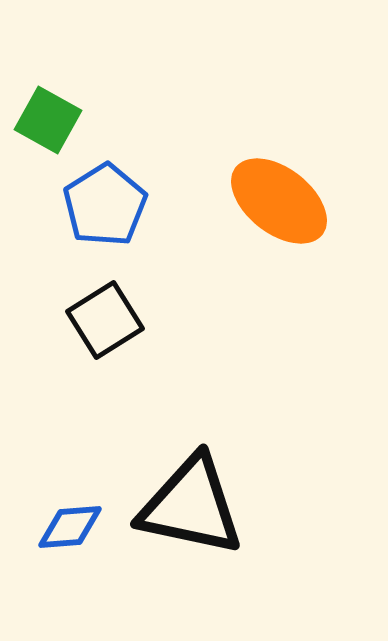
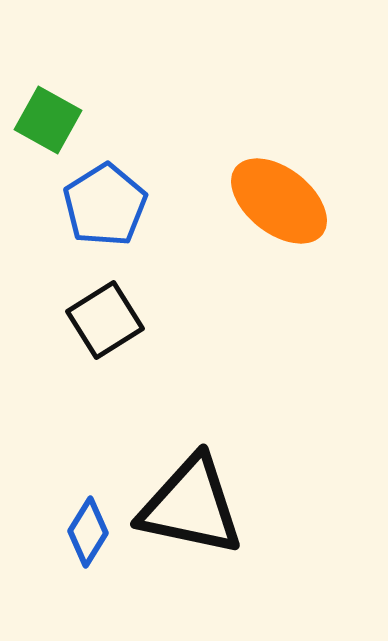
blue diamond: moved 18 px right, 5 px down; rotated 54 degrees counterclockwise
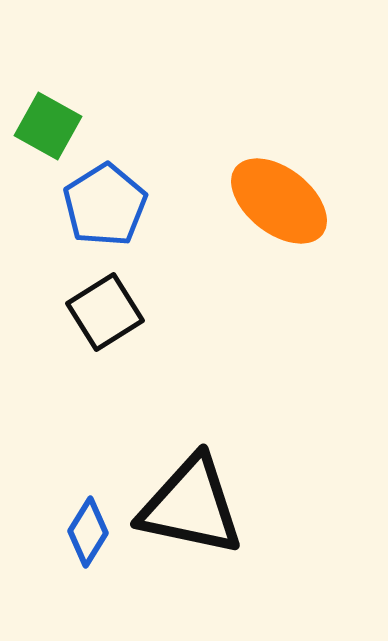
green square: moved 6 px down
black square: moved 8 px up
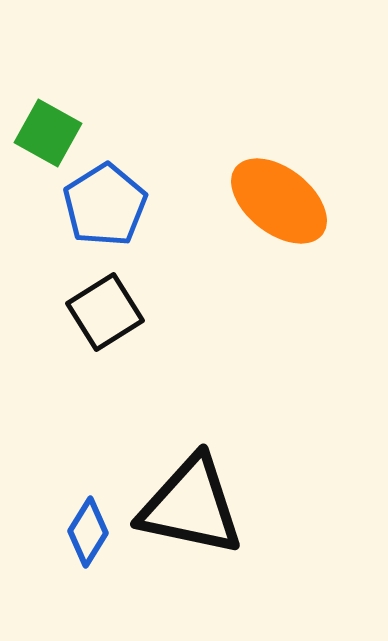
green square: moved 7 px down
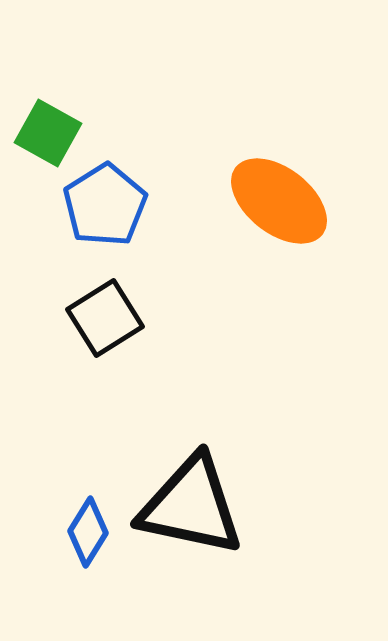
black square: moved 6 px down
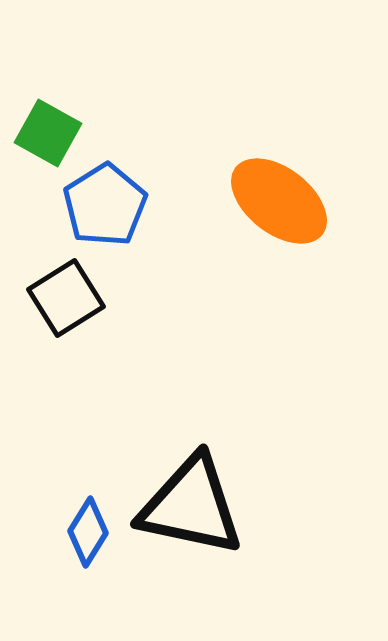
black square: moved 39 px left, 20 px up
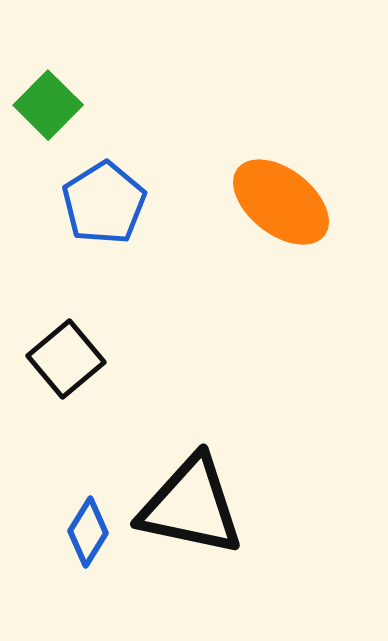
green square: moved 28 px up; rotated 16 degrees clockwise
orange ellipse: moved 2 px right, 1 px down
blue pentagon: moved 1 px left, 2 px up
black square: moved 61 px down; rotated 8 degrees counterclockwise
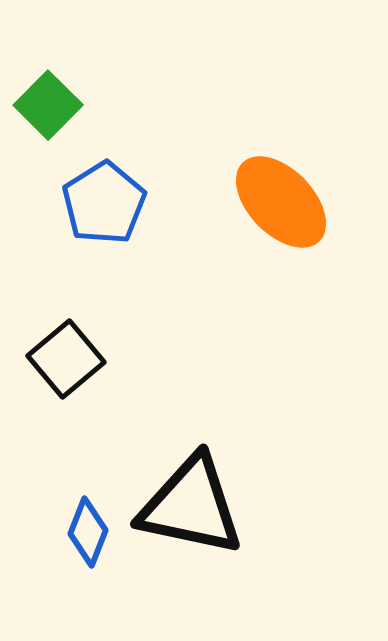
orange ellipse: rotated 8 degrees clockwise
blue diamond: rotated 10 degrees counterclockwise
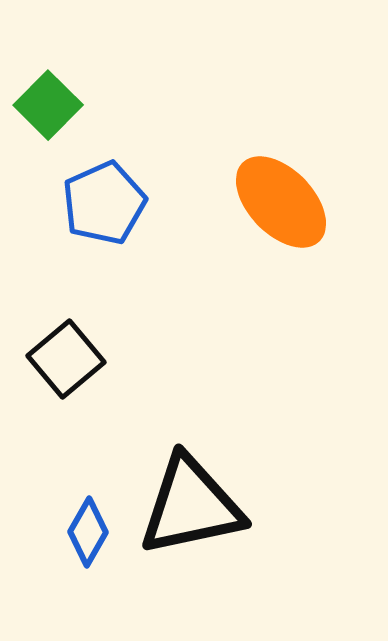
blue pentagon: rotated 8 degrees clockwise
black triangle: rotated 24 degrees counterclockwise
blue diamond: rotated 8 degrees clockwise
